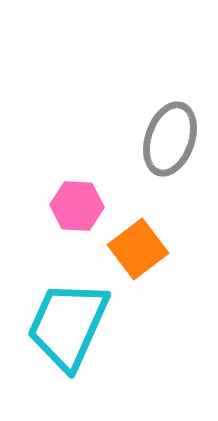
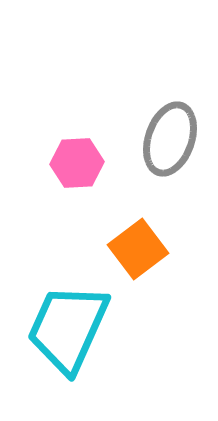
pink hexagon: moved 43 px up; rotated 6 degrees counterclockwise
cyan trapezoid: moved 3 px down
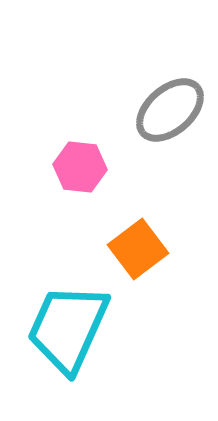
gray ellipse: moved 29 px up; rotated 30 degrees clockwise
pink hexagon: moved 3 px right, 4 px down; rotated 9 degrees clockwise
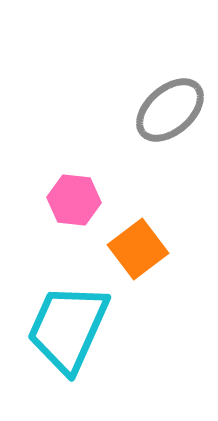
pink hexagon: moved 6 px left, 33 px down
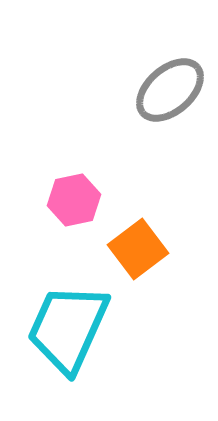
gray ellipse: moved 20 px up
pink hexagon: rotated 18 degrees counterclockwise
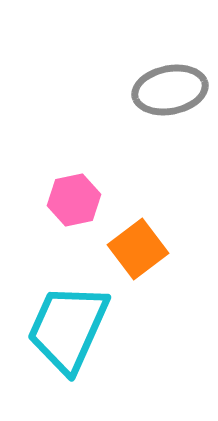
gray ellipse: rotated 30 degrees clockwise
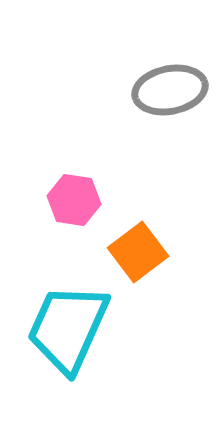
pink hexagon: rotated 21 degrees clockwise
orange square: moved 3 px down
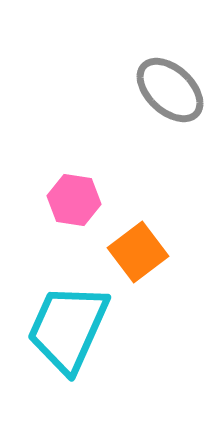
gray ellipse: rotated 54 degrees clockwise
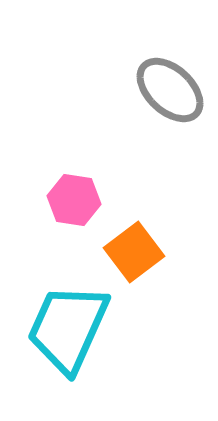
orange square: moved 4 px left
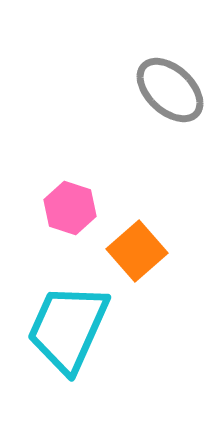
pink hexagon: moved 4 px left, 8 px down; rotated 9 degrees clockwise
orange square: moved 3 px right, 1 px up; rotated 4 degrees counterclockwise
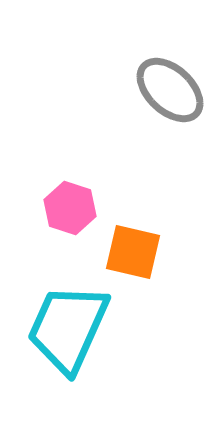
orange square: moved 4 px left, 1 px down; rotated 36 degrees counterclockwise
